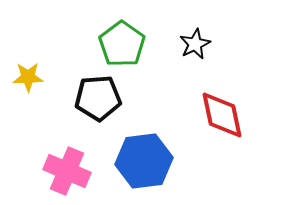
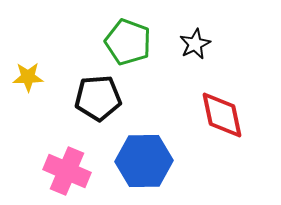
green pentagon: moved 6 px right, 2 px up; rotated 15 degrees counterclockwise
blue hexagon: rotated 6 degrees clockwise
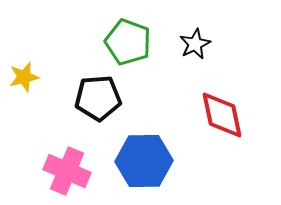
yellow star: moved 4 px left; rotated 12 degrees counterclockwise
